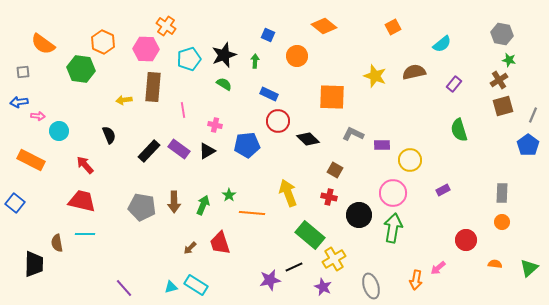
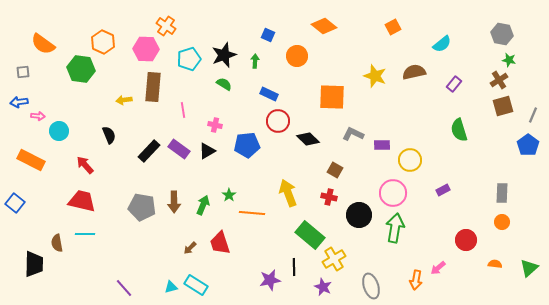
green arrow at (393, 228): moved 2 px right
black line at (294, 267): rotated 66 degrees counterclockwise
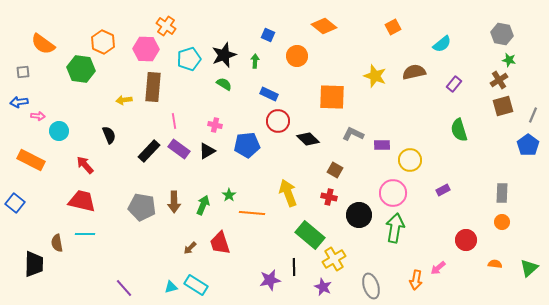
pink line at (183, 110): moved 9 px left, 11 px down
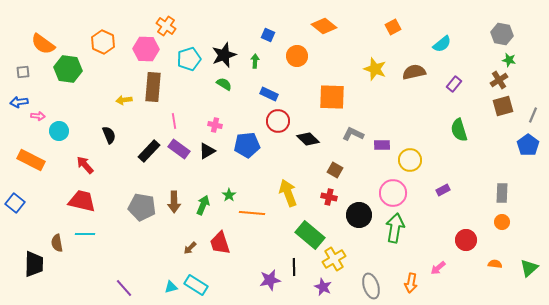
green hexagon at (81, 69): moved 13 px left
yellow star at (375, 76): moved 7 px up
orange arrow at (416, 280): moved 5 px left, 3 px down
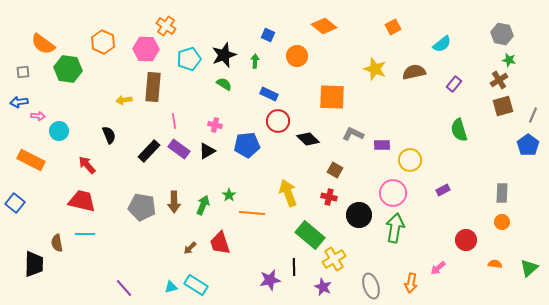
red arrow at (85, 165): moved 2 px right
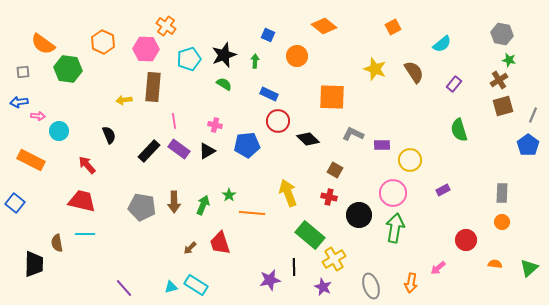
brown semicircle at (414, 72): rotated 70 degrees clockwise
